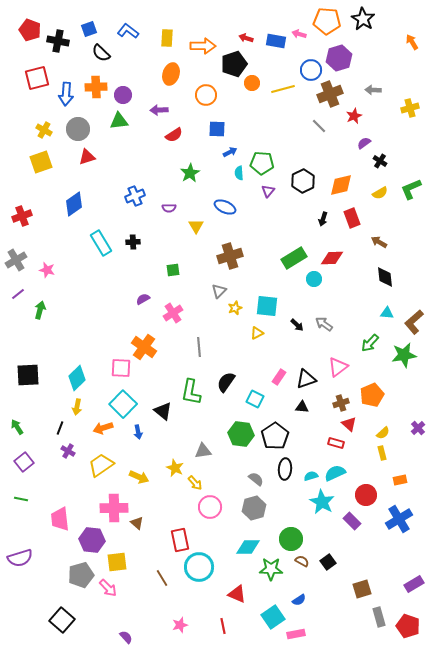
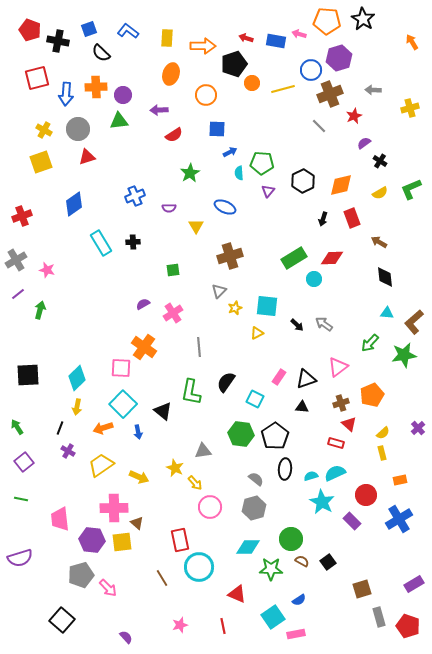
purple semicircle at (143, 299): moved 5 px down
yellow square at (117, 562): moved 5 px right, 20 px up
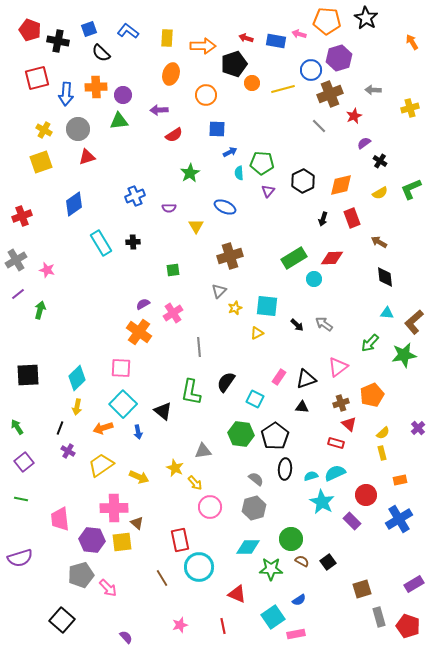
black star at (363, 19): moved 3 px right, 1 px up
orange cross at (144, 347): moved 5 px left, 15 px up
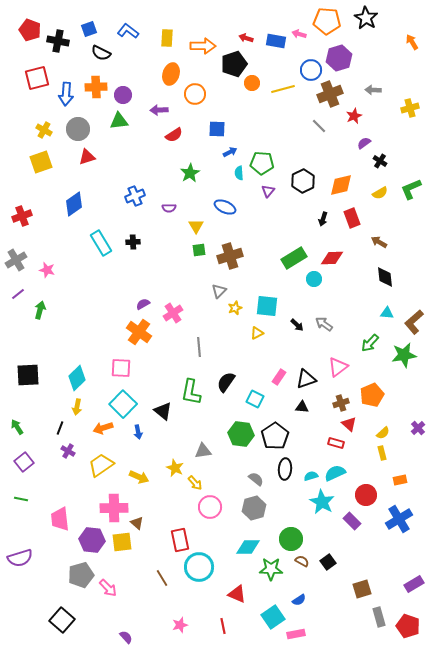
black semicircle at (101, 53): rotated 18 degrees counterclockwise
orange circle at (206, 95): moved 11 px left, 1 px up
green square at (173, 270): moved 26 px right, 20 px up
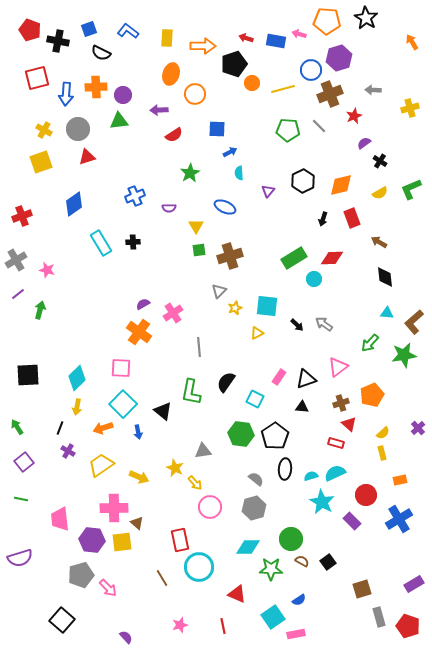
green pentagon at (262, 163): moved 26 px right, 33 px up
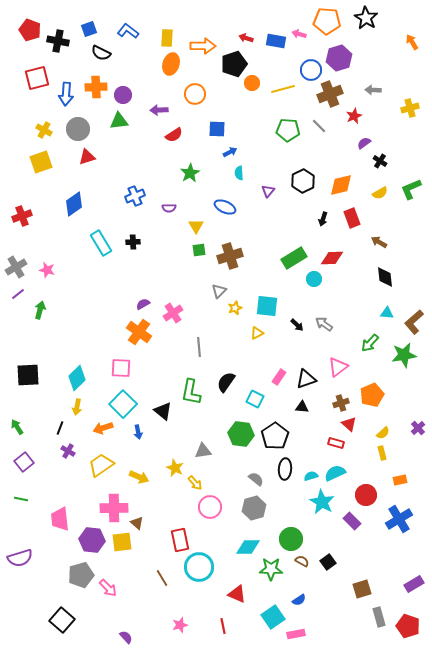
orange ellipse at (171, 74): moved 10 px up
gray cross at (16, 260): moved 7 px down
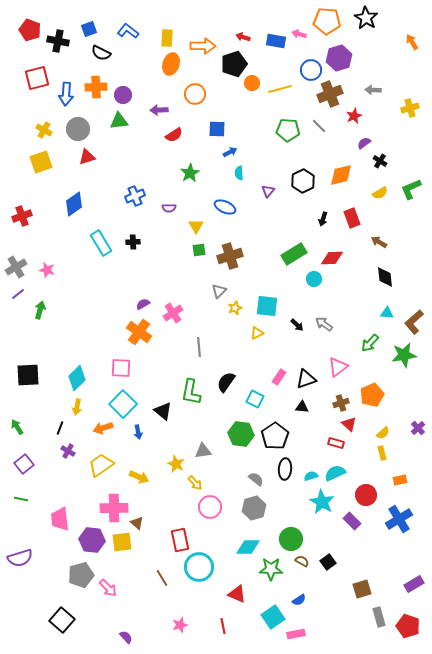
red arrow at (246, 38): moved 3 px left, 1 px up
yellow line at (283, 89): moved 3 px left
orange diamond at (341, 185): moved 10 px up
green rectangle at (294, 258): moved 4 px up
purple square at (24, 462): moved 2 px down
yellow star at (175, 468): moved 1 px right, 4 px up
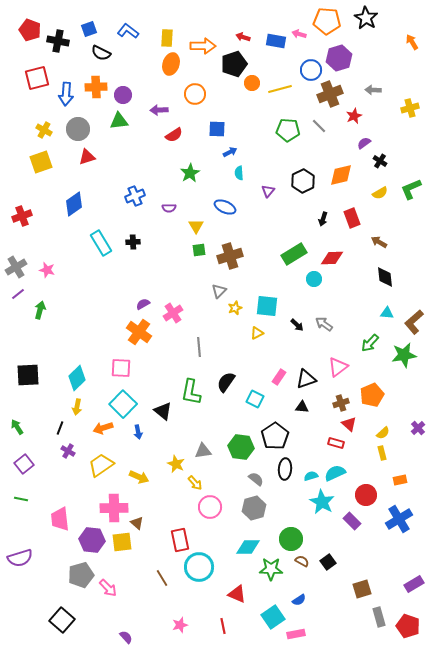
green hexagon at (241, 434): moved 13 px down
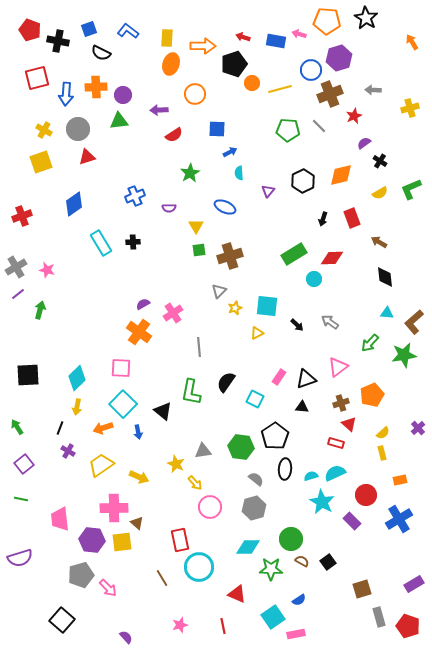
gray arrow at (324, 324): moved 6 px right, 2 px up
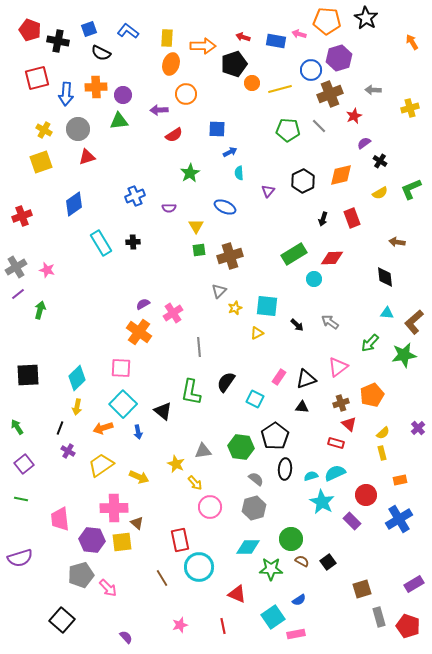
orange circle at (195, 94): moved 9 px left
brown arrow at (379, 242): moved 18 px right; rotated 21 degrees counterclockwise
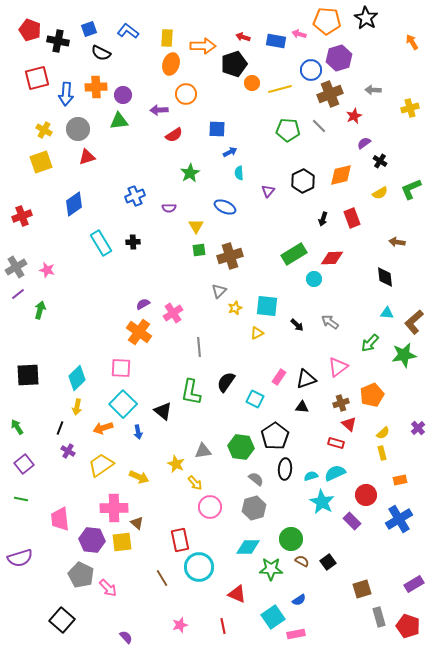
gray pentagon at (81, 575): rotated 30 degrees counterclockwise
